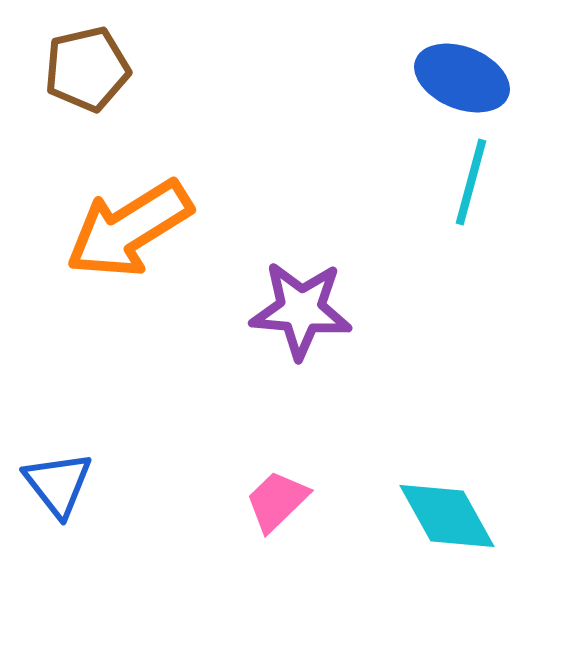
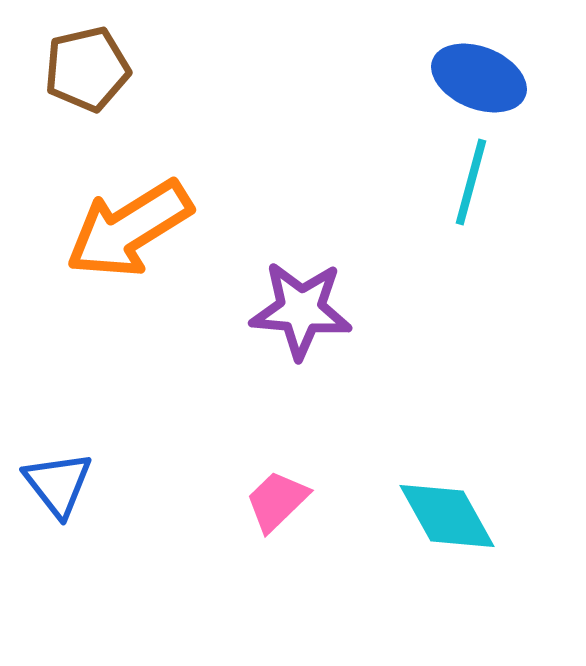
blue ellipse: moved 17 px right
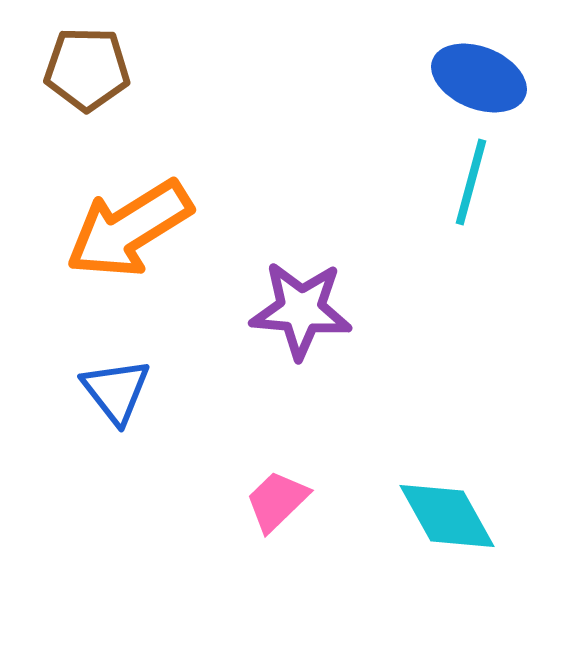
brown pentagon: rotated 14 degrees clockwise
blue triangle: moved 58 px right, 93 px up
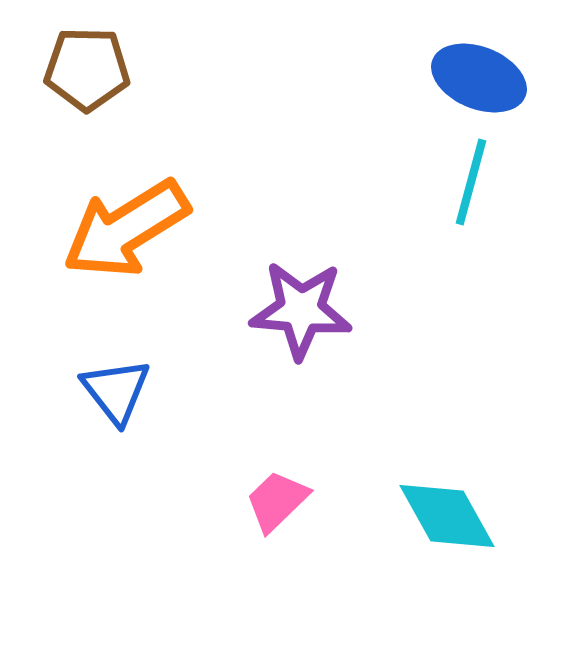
orange arrow: moved 3 px left
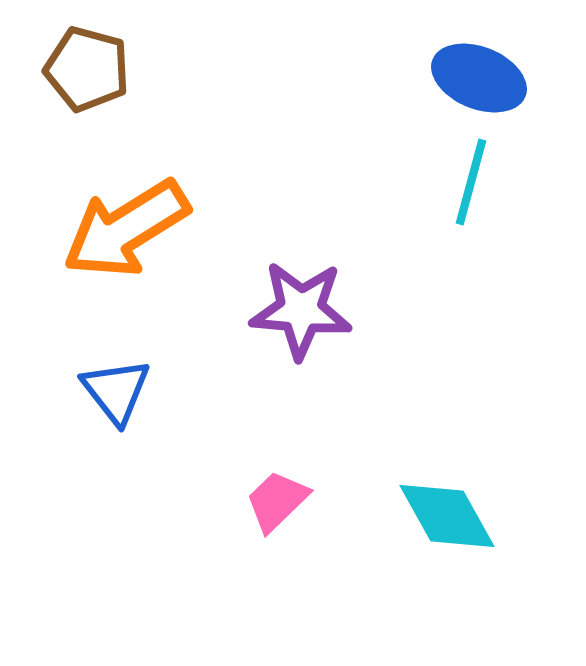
brown pentagon: rotated 14 degrees clockwise
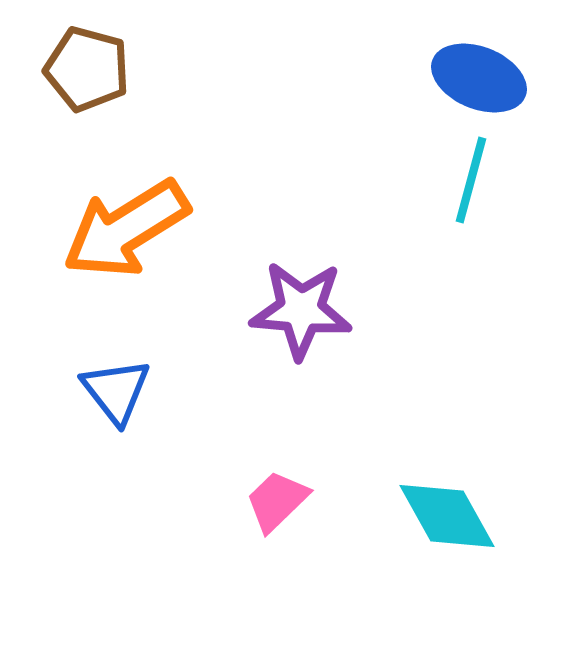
cyan line: moved 2 px up
